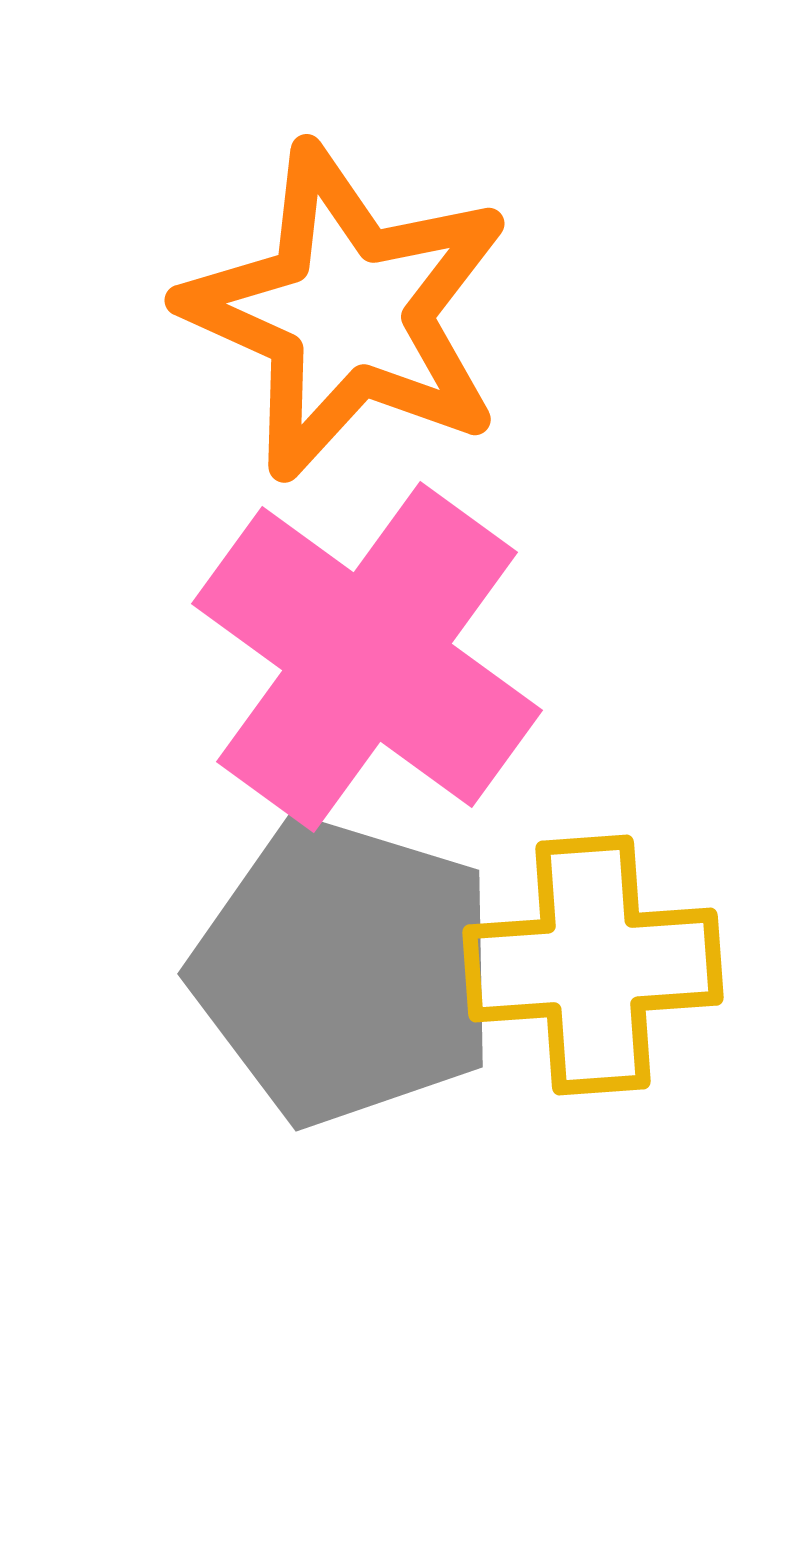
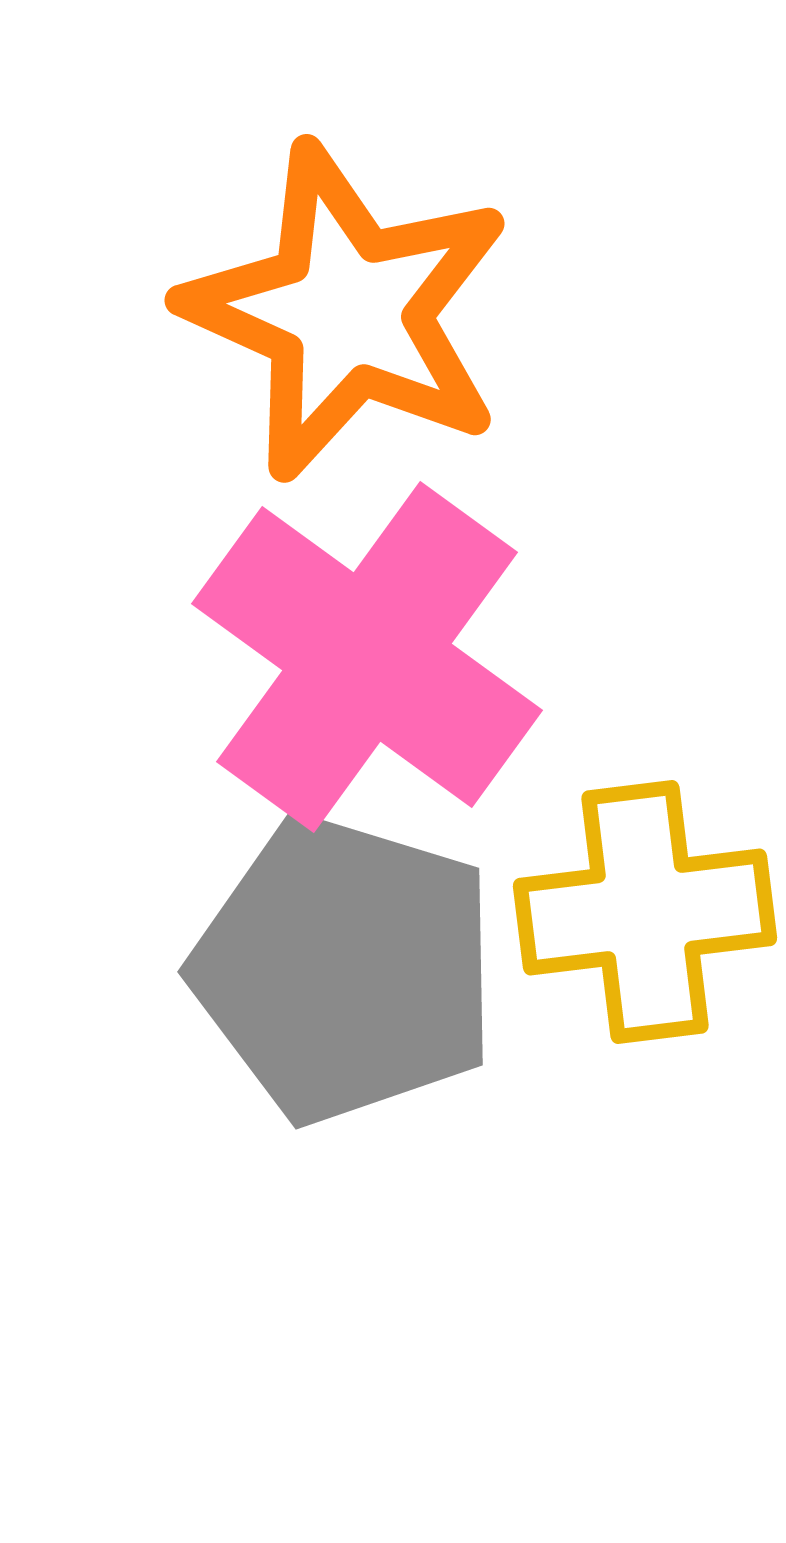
yellow cross: moved 52 px right, 53 px up; rotated 3 degrees counterclockwise
gray pentagon: moved 2 px up
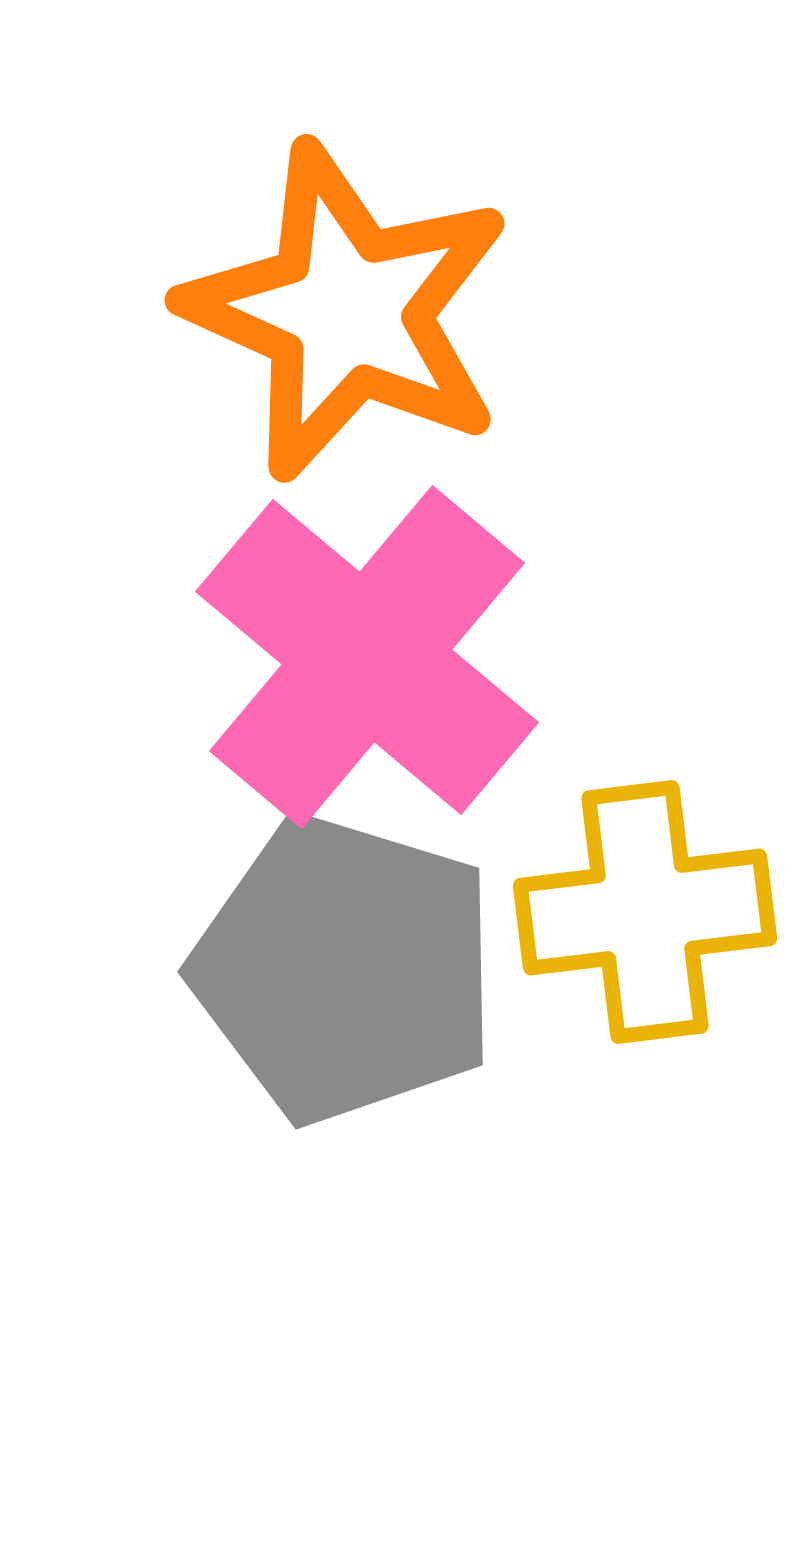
pink cross: rotated 4 degrees clockwise
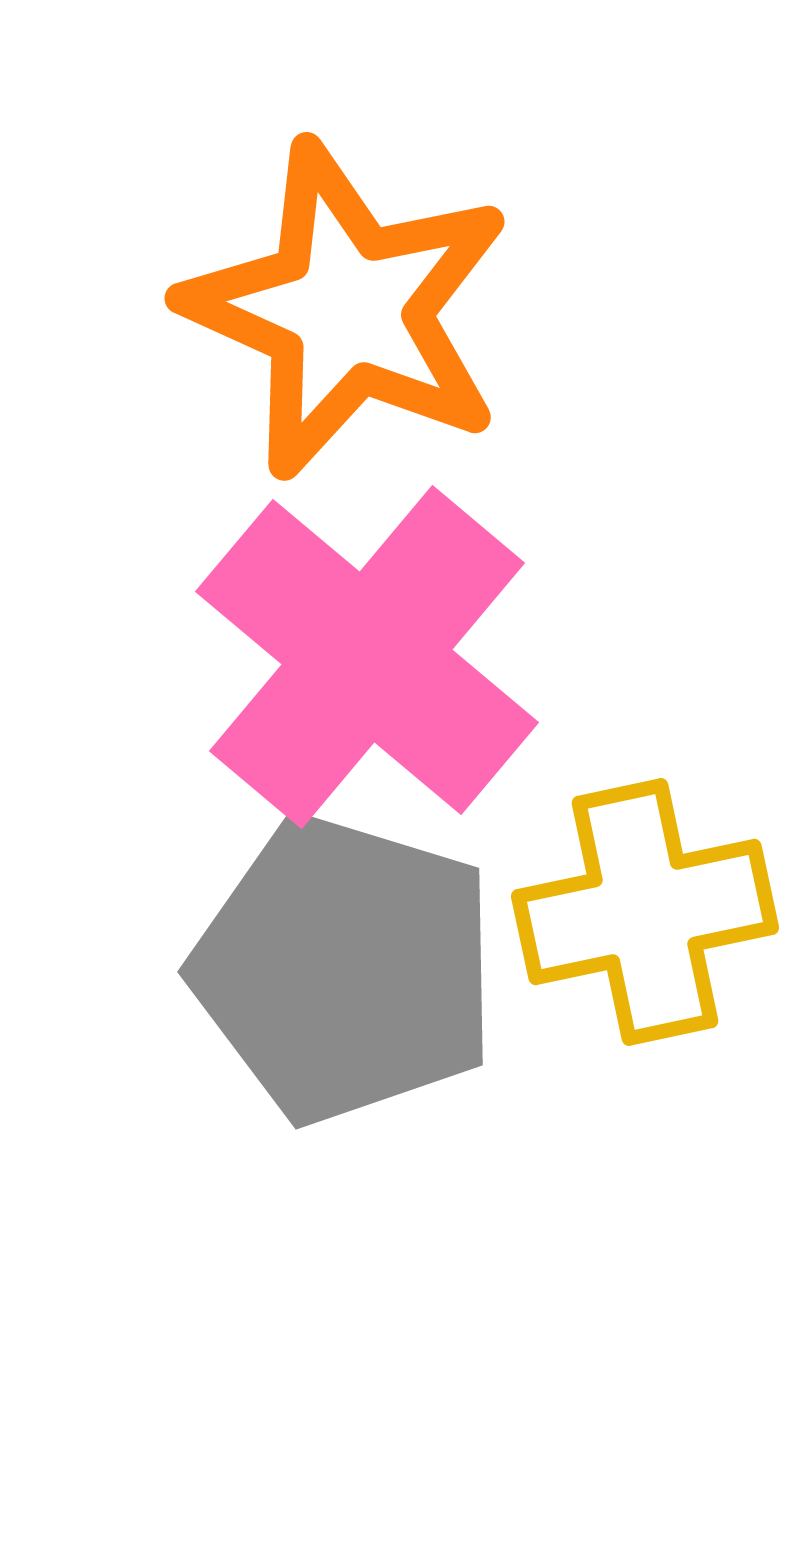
orange star: moved 2 px up
yellow cross: rotated 5 degrees counterclockwise
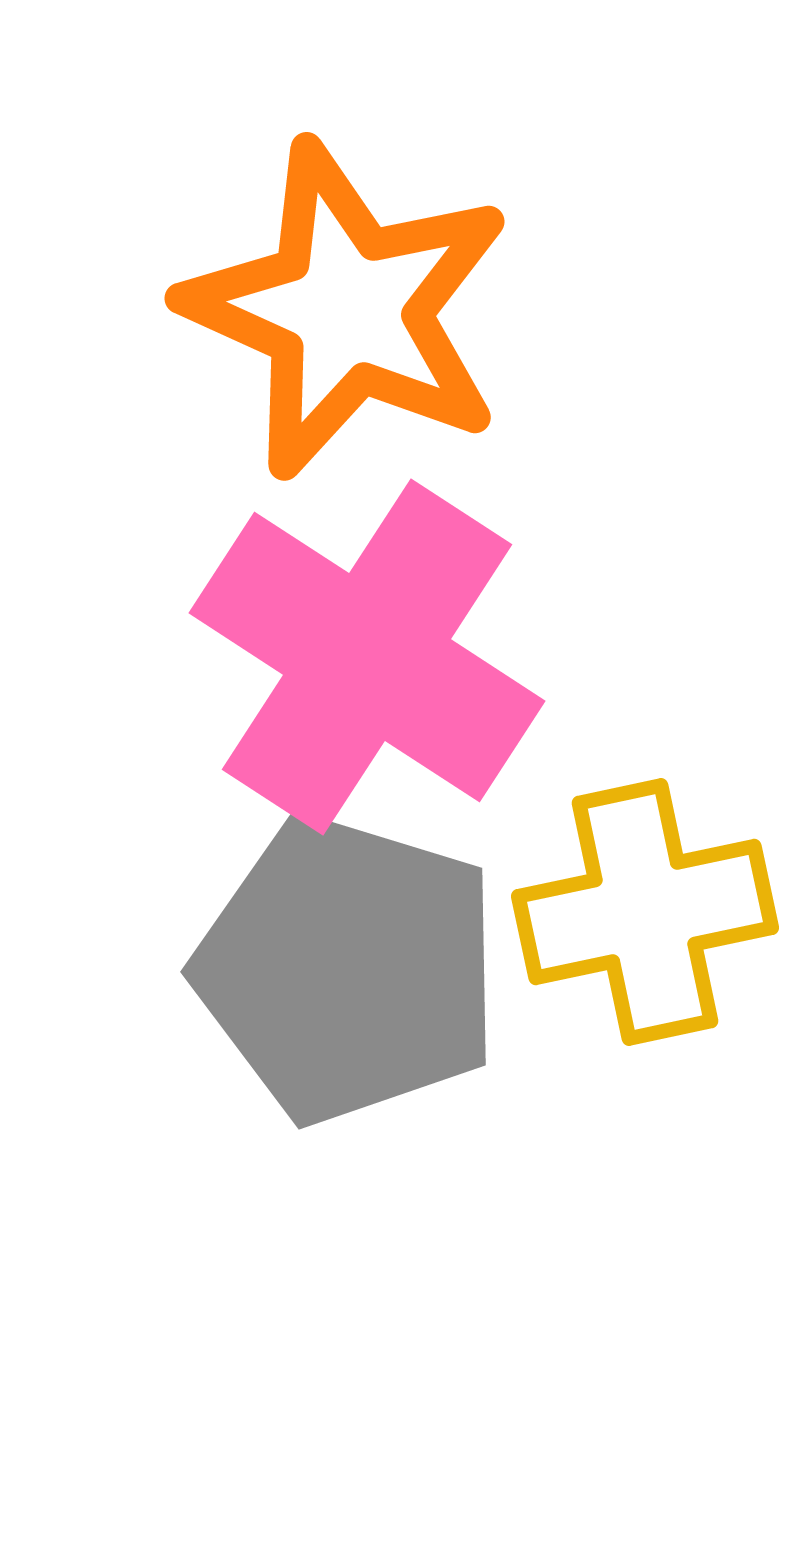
pink cross: rotated 7 degrees counterclockwise
gray pentagon: moved 3 px right
